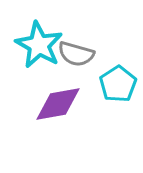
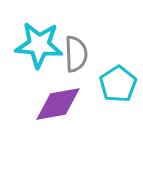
cyan star: rotated 24 degrees counterclockwise
gray semicircle: rotated 108 degrees counterclockwise
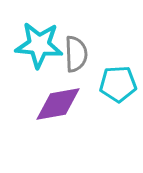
cyan pentagon: rotated 30 degrees clockwise
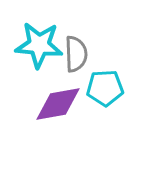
cyan pentagon: moved 13 px left, 4 px down
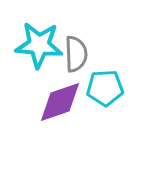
purple diamond: moved 2 px right, 2 px up; rotated 9 degrees counterclockwise
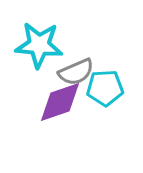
gray semicircle: moved 18 px down; rotated 69 degrees clockwise
